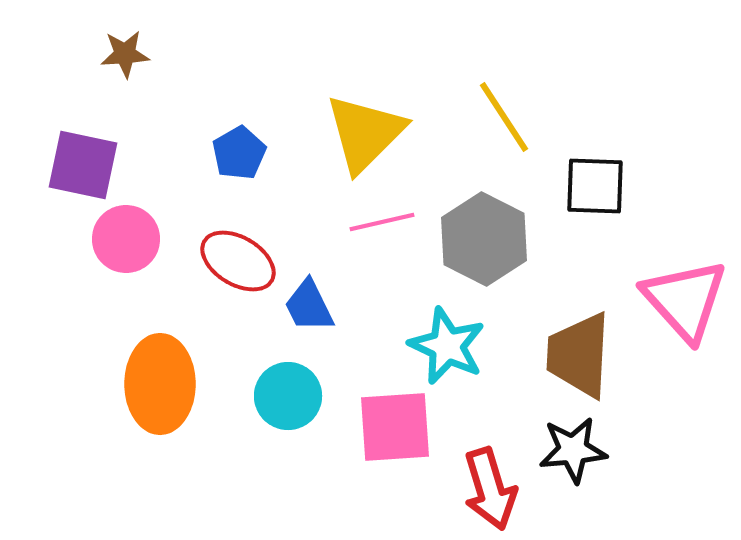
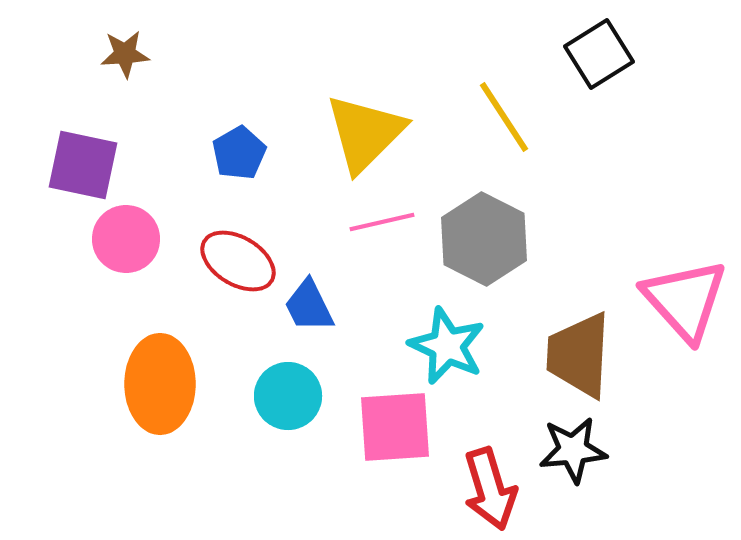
black square: moved 4 px right, 132 px up; rotated 34 degrees counterclockwise
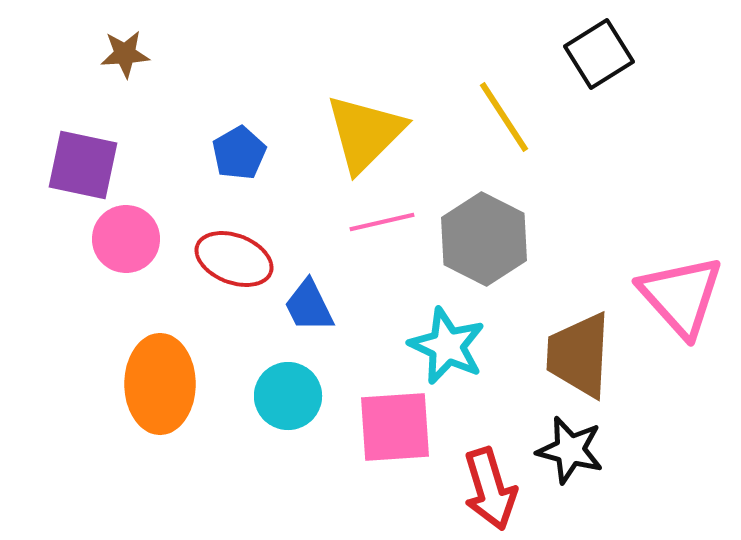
red ellipse: moved 4 px left, 2 px up; rotated 10 degrees counterclockwise
pink triangle: moved 4 px left, 4 px up
black star: moved 3 px left; rotated 20 degrees clockwise
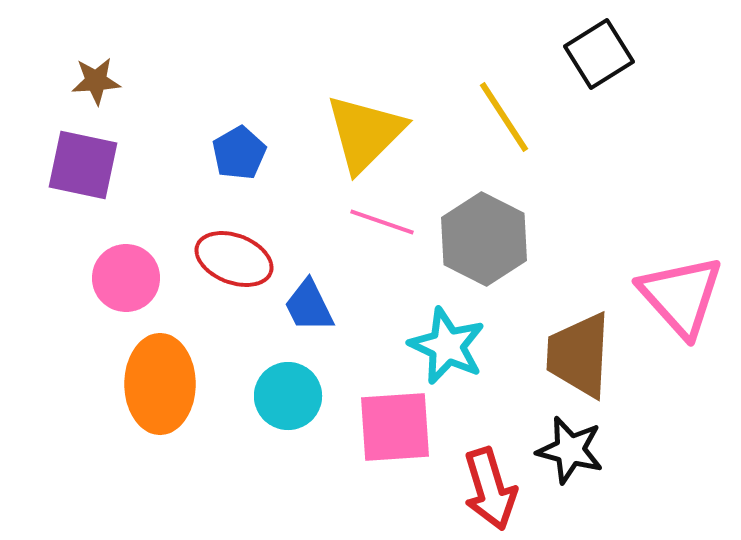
brown star: moved 29 px left, 27 px down
pink line: rotated 32 degrees clockwise
pink circle: moved 39 px down
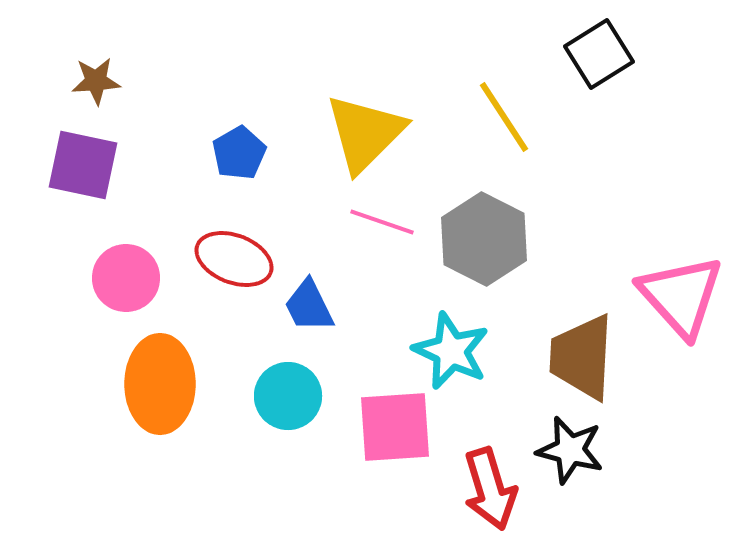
cyan star: moved 4 px right, 5 px down
brown trapezoid: moved 3 px right, 2 px down
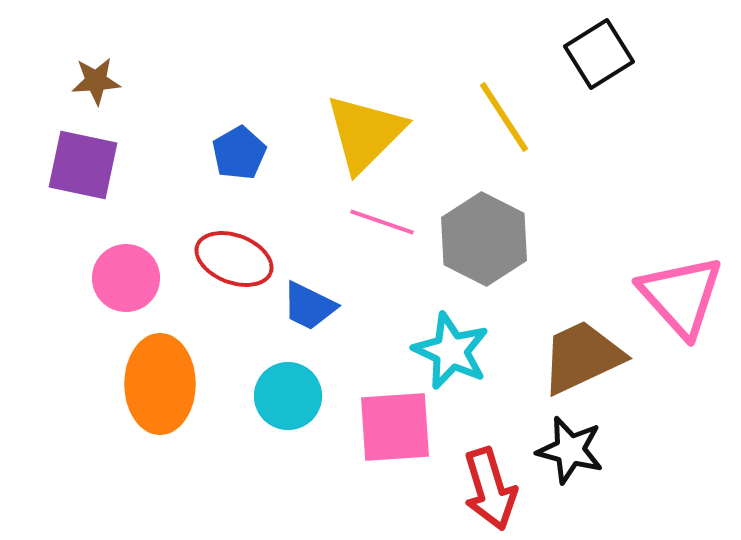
blue trapezoid: rotated 38 degrees counterclockwise
brown trapezoid: rotated 62 degrees clockwise
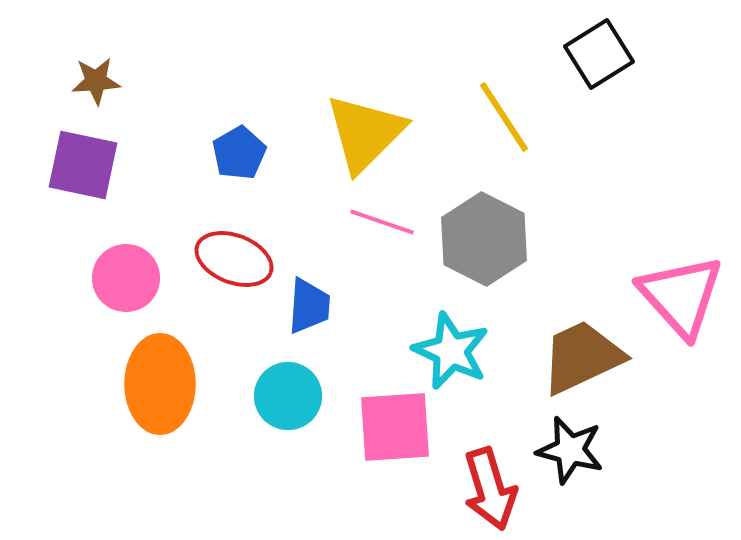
blue trapezoid: rotated 112 degrees counterclockwise
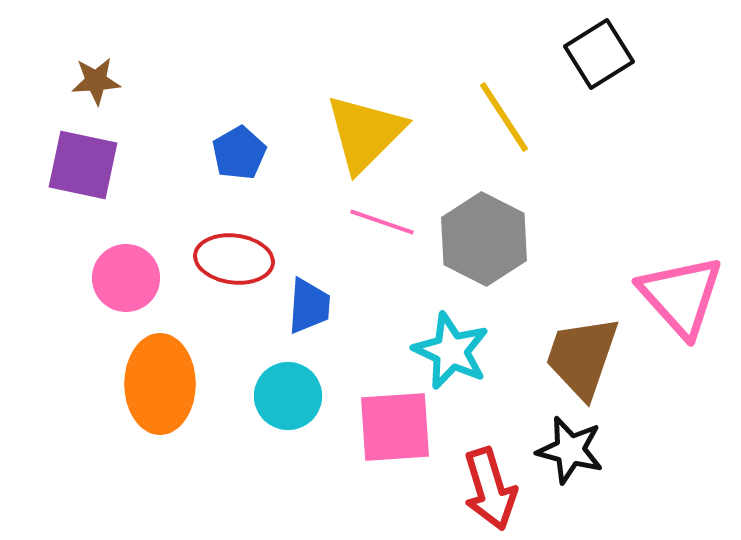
red ellipse: rotated 14 degrees counterclockwise
brown trapezoid: rotated 46 degrees counterclockwise
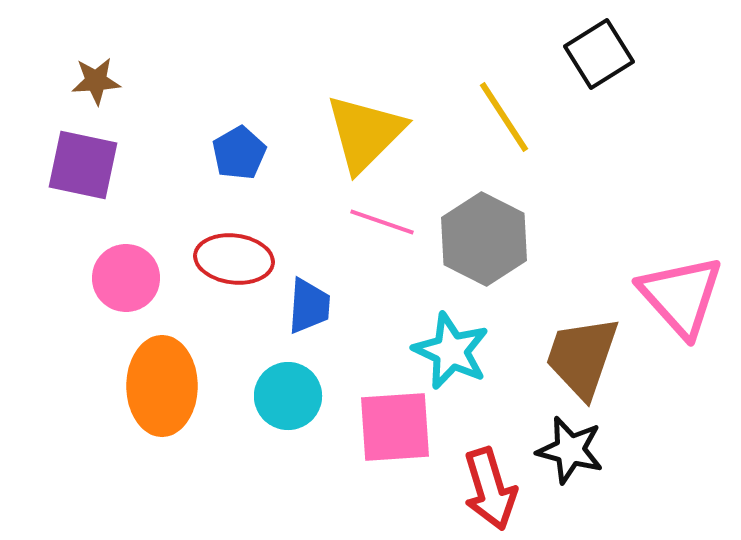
orange ellipse: moved 2 px right, 2 px down
